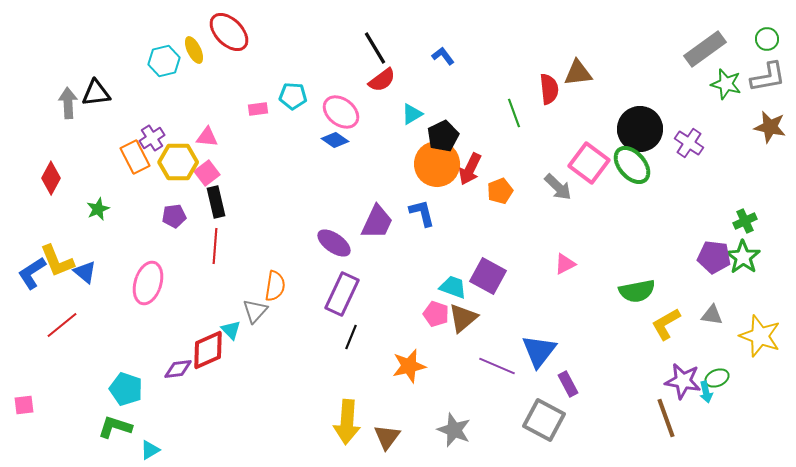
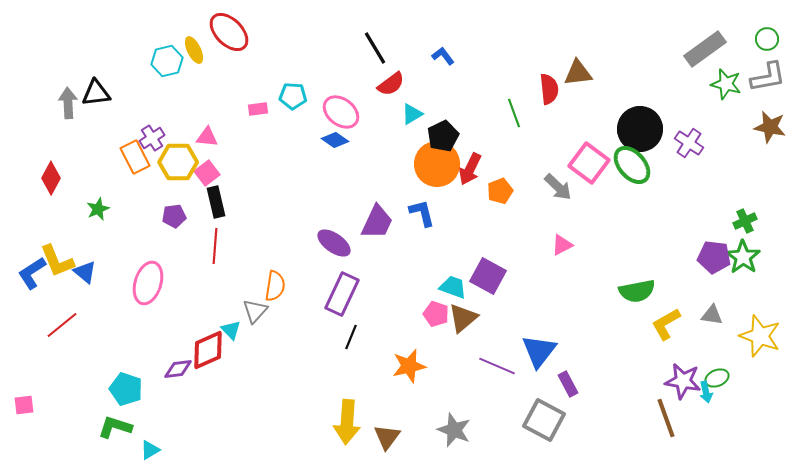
cyan hexagon at (164, 61): moved 3 px right
red semicircle at (382, 80): moved 9 px right, 4 px down
pink triangle at (565, 264): moved 3 px left, 19 px up
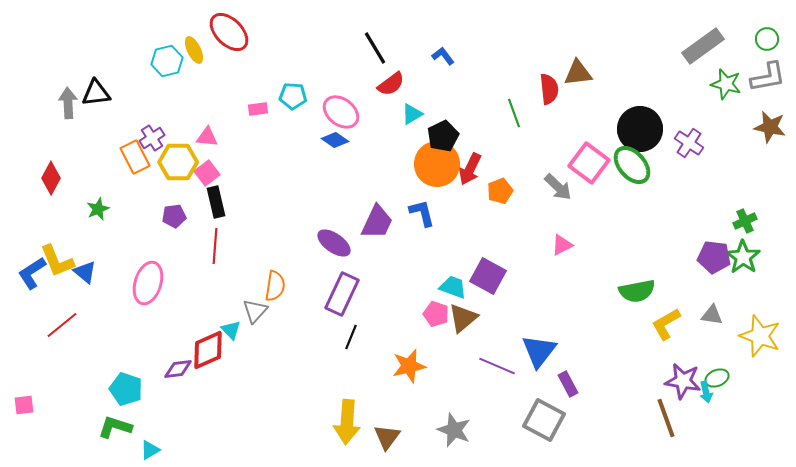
gray rectangle at (705, 49): moved 2 px left, 3 px up
